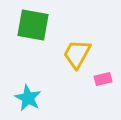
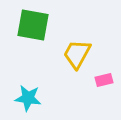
pink rectangle: moved 1 px right, 1 px down
cyan star: rotated 20 degrees counterclockwise
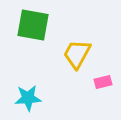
pink rectangle: moved 1 px left, 2 px down
cyan star: rotated 12 degrees counterclockwise
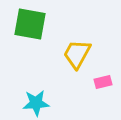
green square: moved 3 px left, 1 px up
cyan star: moved 8 px right, 5 px down
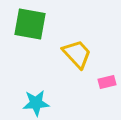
yellow trapezoid: rotated 108 degrees clockwise
pink rectangle: moved 4 px right
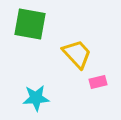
pink rectangle: moved 9 px left
cyan star: moved 5 px up
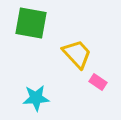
green square: moved 1 px right, 1 px up
pink rectangle: rotated 48 degrees clockwise
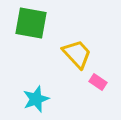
cyan star: moved 1 px down; rotated 16 degrees counterclockwise
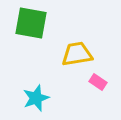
yellow trapezoid: rotated 56 degrees counterclockwise
cyan star: moved 1 px up
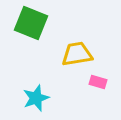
green square: rotated 12 degrees clockwise
pink rectangle: rotated 18 degrees counterclockwise
